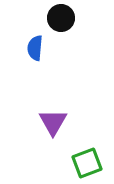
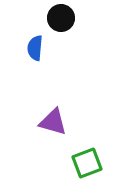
purple triangle: rotated 44 degrees counterclockwise
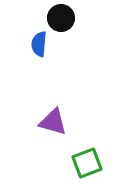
blue semicircle: moved 4 px right, 4 px up
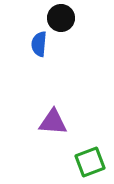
purple triangle: rotated 12 degrees counterclockwise
green square: moved 3 px right, 1 px up
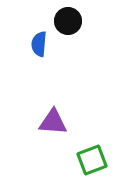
black circle: moved 7 px right, 3 px down
green square: moved 2 px right, 2 px up
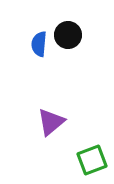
black circle: moved 14 px down
purple triangle: moved 2 px left; rotated 44 degrees counterclockwise
